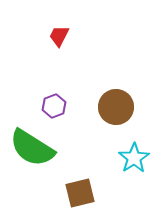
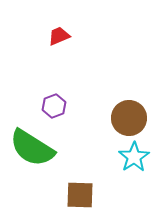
red trapezoid: rotated 40 degrees clockwise
brown circle: moved 13 px right, 11 px down
cyan star: moved 1 px up
brown square: moved 2 px down; rotated 16 degrees clockwise
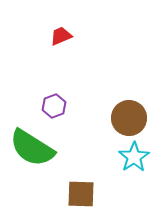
red trapezoid: moved 2 px right
brown square: moved 1 px right, 1 px up
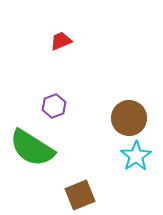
red trapezoid: moved 5 px down
cyan star: moved 2 px right, 1 px up
brown square: moved 1 px left, 1 px down; rotated 24 degrees counterclockwise
